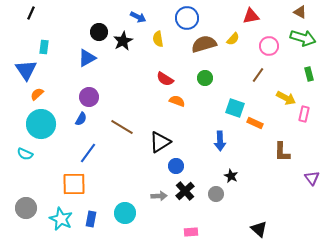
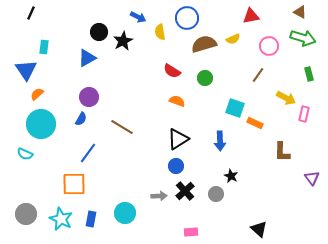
yellow semicircle at (158, 39): moved 2 px right, 7 px up
yellow semicircle at (233, 39): rotated 24 degrees clockwise
red semicircle at (165, 79): moved 7 px right, 8 px up
black triangle at (160, 142): moved 18 px right, 3 px up
gray circle at (26, 208): moved 6 px down
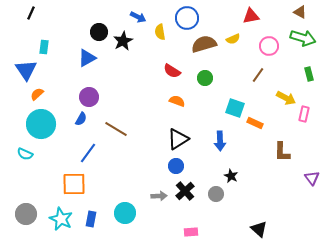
brown line at (122, 127): moved 6 px left, 2 px down
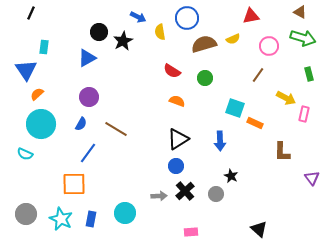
blue semicircle at (81, 119): moved 5 px down
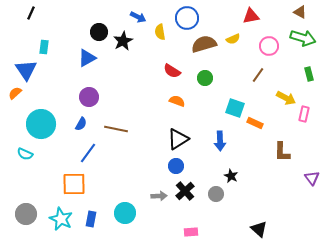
orange semicircle at (37, 94): moved 22 px left, 1 px up
brown line at (116, 129): rotated 20 degrees counterclockwise
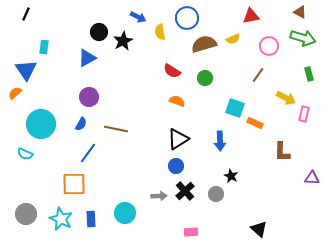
black line at (31, 13): moved 5 px left, 1 px down
purple triangle at (312, 178): rotated 49 degrees counterclockwise
blue rectangle at (91, 219): rotated 14 degrees counterclockwise
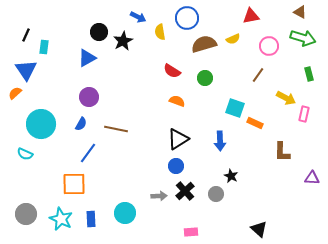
black line at (26, 14): moved 21 px down
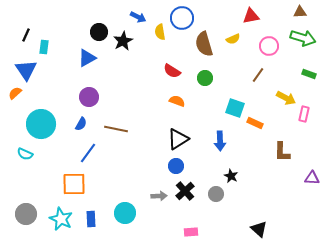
brown triangle at (300, 12): rotated 32 degrees counterclockwise
blue circle at (187, 18): moved 5 px left
brown semicircle at (204, 44): rotated 90 degrees counterclockwise
green rectangle at (309, 74): rotated 56 degrees counterclockwise
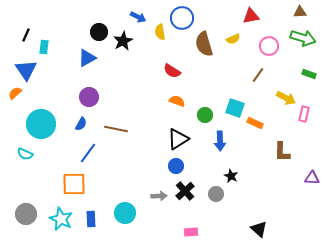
green circle at (205, 78): moved 37 px down
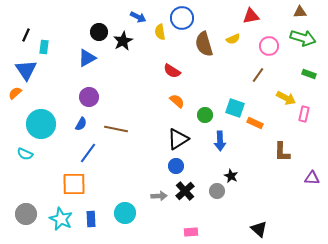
orange semicircle at (177, 101): rotated 21 degrees clockwise
gray circle at (216, 194): moved 1 px right, 3 px up
